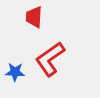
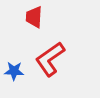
blue star: moved 1 px left, 1 px up
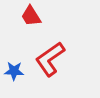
red trapezoid: moved 3 px left, 1 px up; rotated 35 degrees counterclockwise
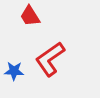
red trapezoid: moved 1 px left
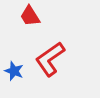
blue star: rotated 18 degrees clockwise
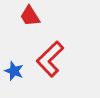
red L-shape: rotated 9 degrees counterclockwise
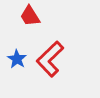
blue star: moved 3 px right, 12 px up; rotated 12 degrees clockwise
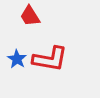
red L-shape: rotated 126 degrees counterclockwise
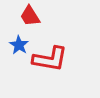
blue star: moved 2 px right, 14 px up
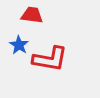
red trapezoid: moved 2 px right, 1 px up; rotated 130 degrees clockwise
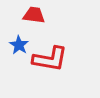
red trapezoid: moved 2 px right
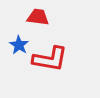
red trapezoid: moved 4 px right, 2 px down
